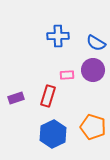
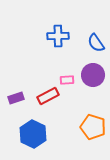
blue semicircle: rotated 24 degrees clockwise
purple circle: moved 5 px down
pink rectangle: moved 5 px down
red rectangle: rotated 45 degrees clockwise
blue hexagon: moved 20 px left; rotated 8 degrees counterclockwise
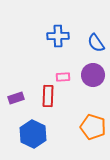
pink rectangle: moved 4 px left, 3 px up
red rectangle: rotated 60 degrees counterclockwise
